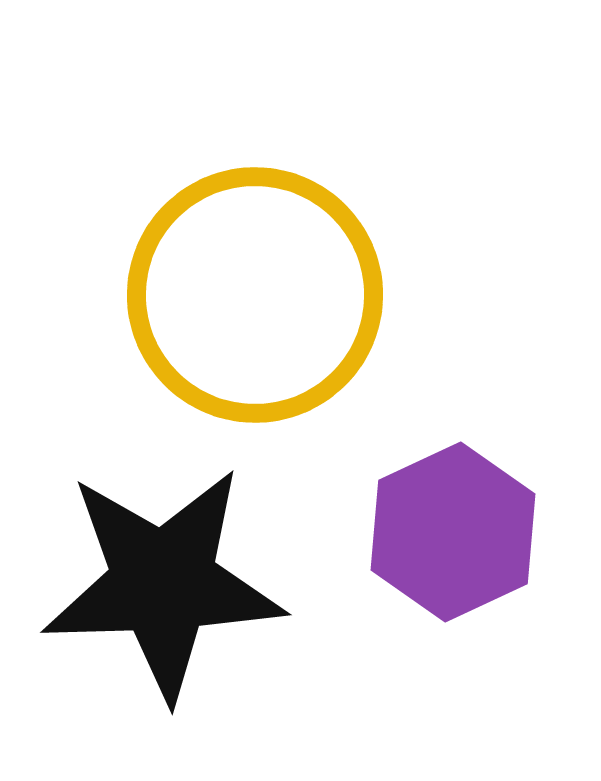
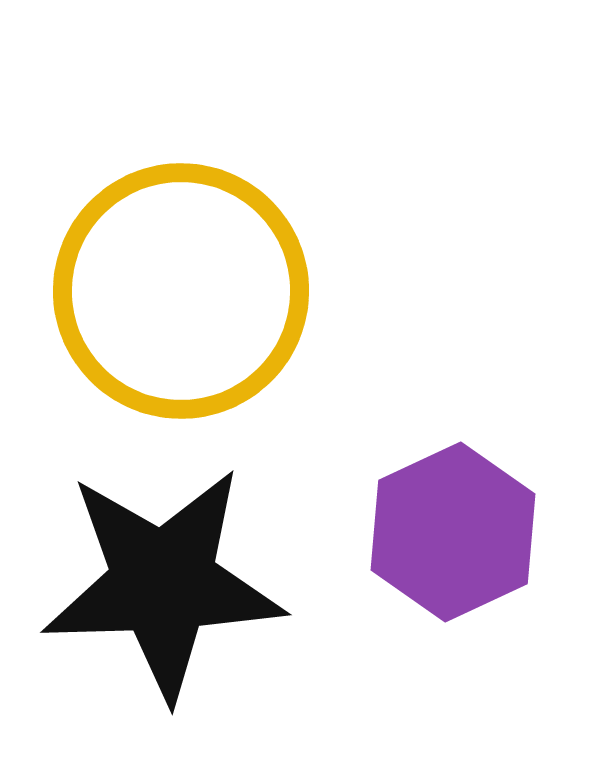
yellow circle: moved 74 px left, 4 px up
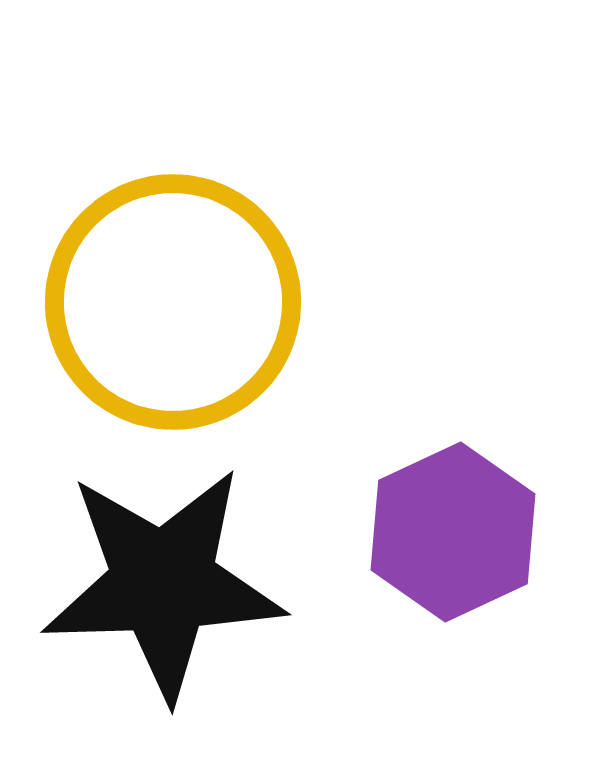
yellow circle: moved 8 px left, 11 px down
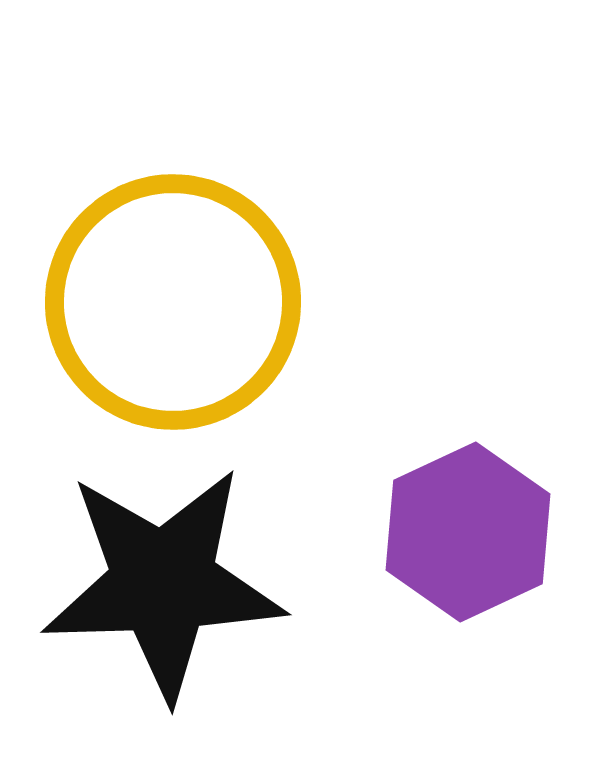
purple hexagon: moved 15 px right
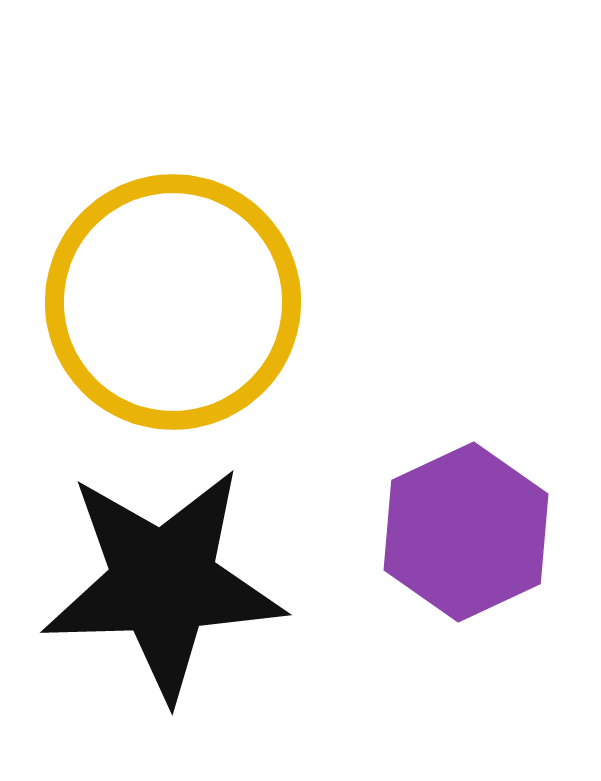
purple hexagon: moved 2 px left
